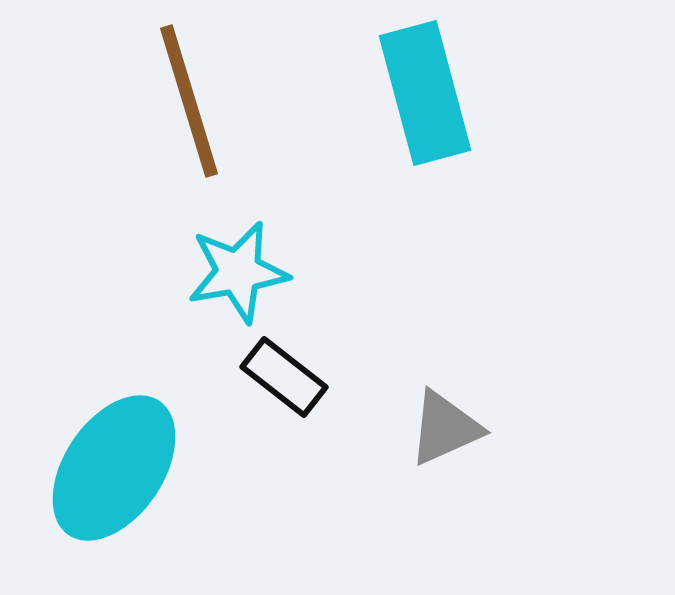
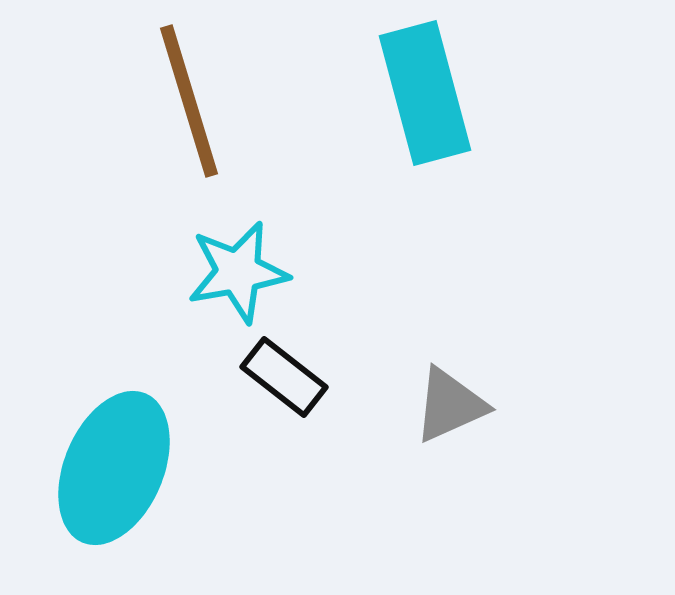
gray triangle: moved 5 px right, 23 px up
cyan ellipse: rotated 11 degrees counterclockwise
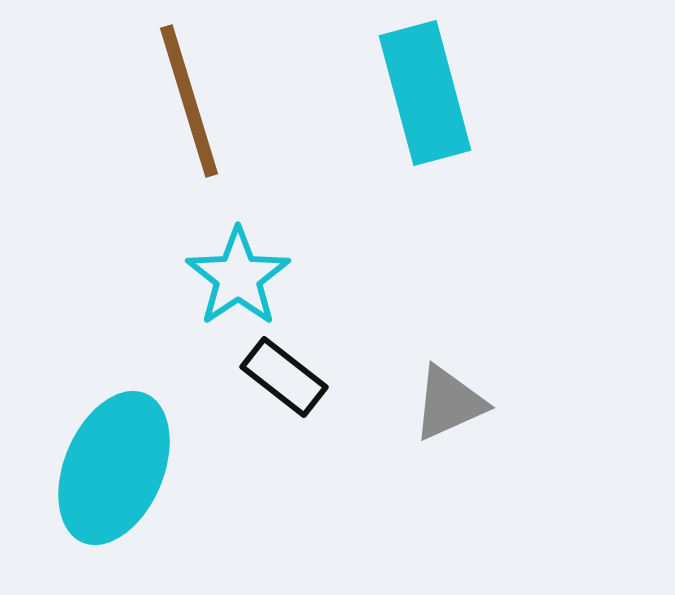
cyan star: moved 5 px down; rotated 24 degrees counterclockwise
gray triangle: moved 1 px left, 2 px up
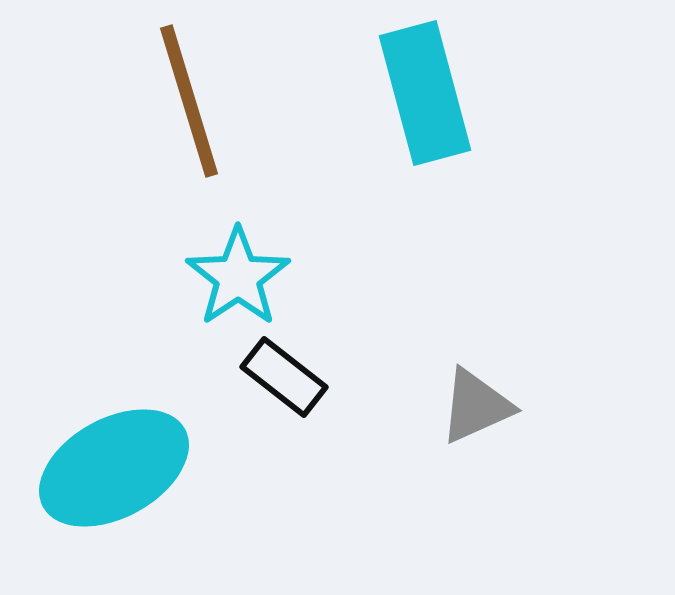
gray triangle: moved 27 px right, 3 px down
cyan ellipse: rotated 38 degrees clockwise
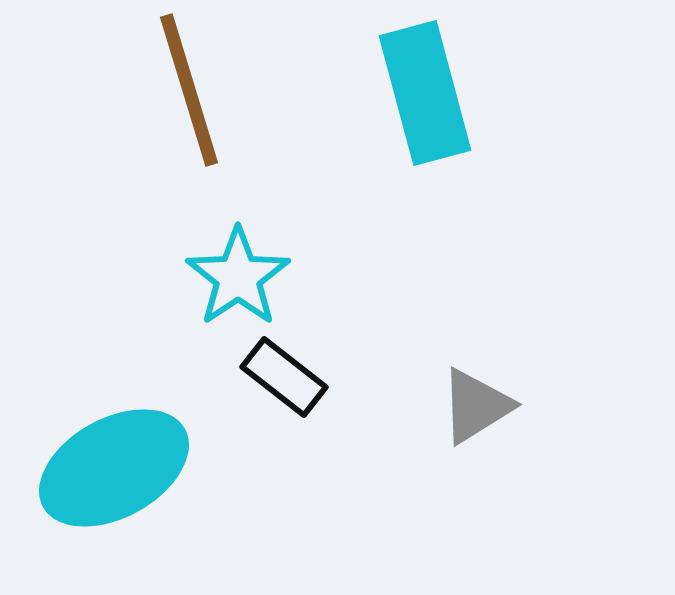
brown line: moved 11 px up
gray triangle: rotated 8 degrees counterclockwise
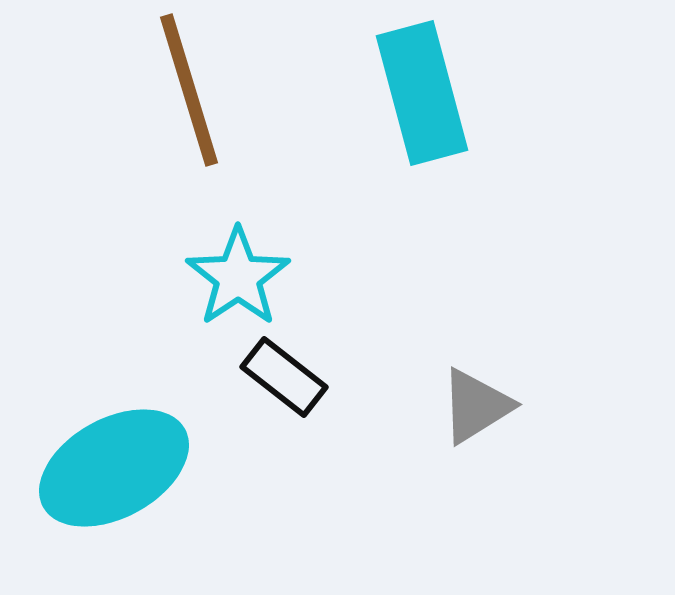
cyan rectangle: moved 3 px left
